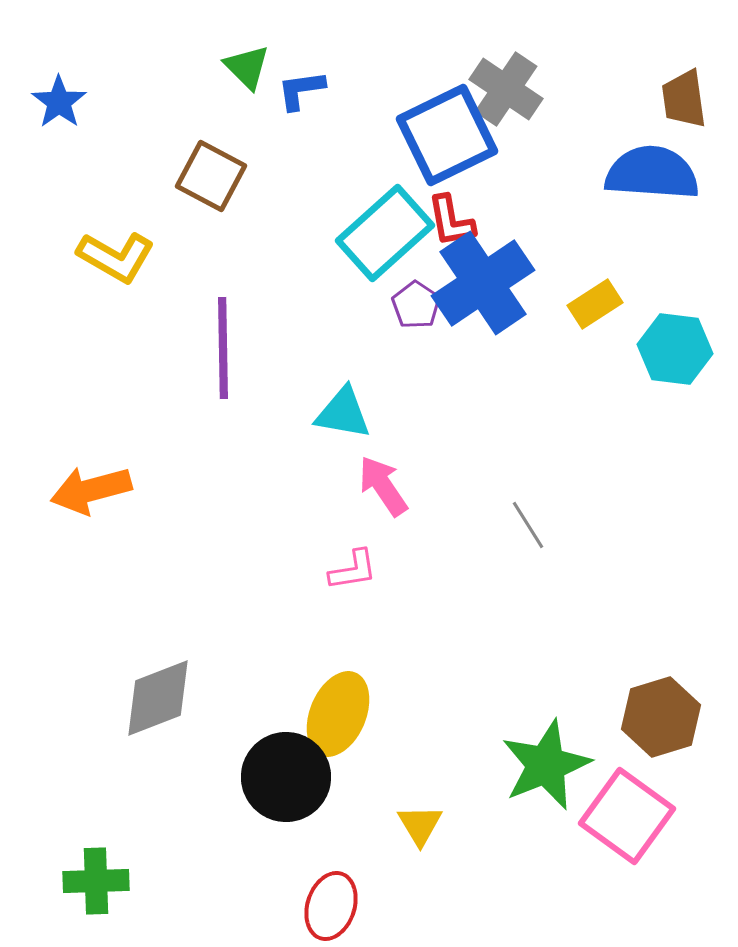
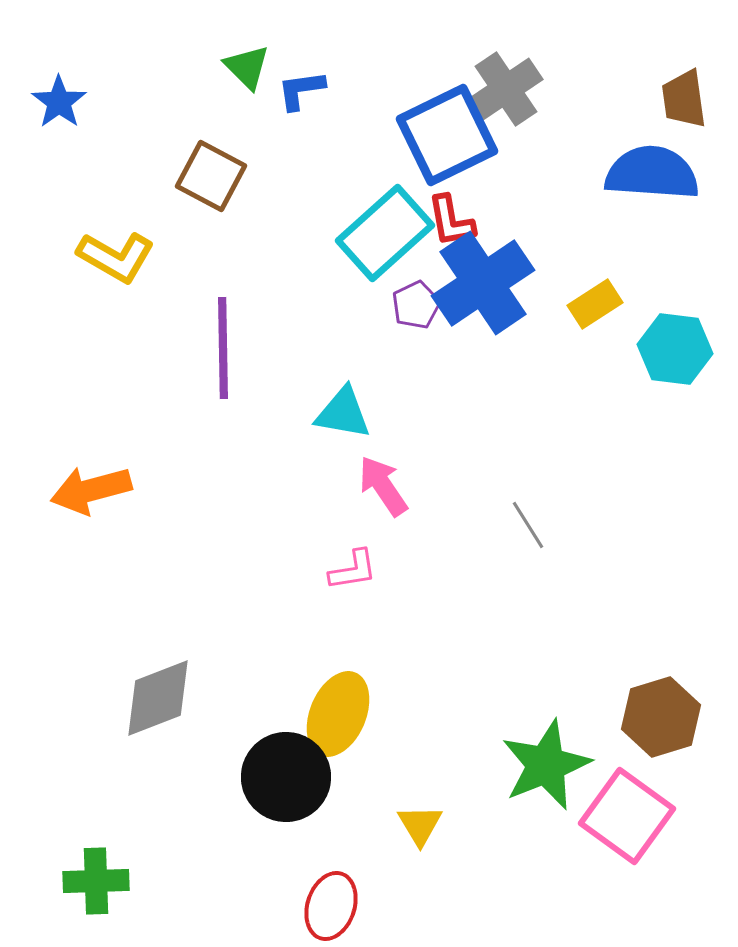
gray cross: rotated 22 degrees clockwise
purple pentagon: rotated 12 degrees clockwise
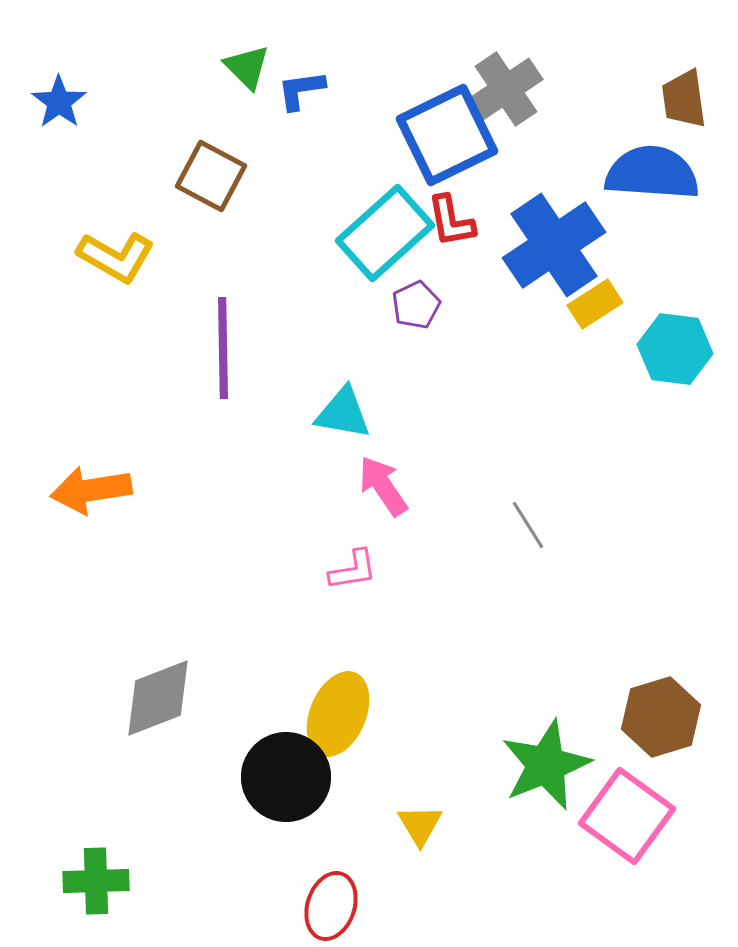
blue cross: moved 71 px right, 38 px up
orange arrow: rotated 6 degrees clockwise
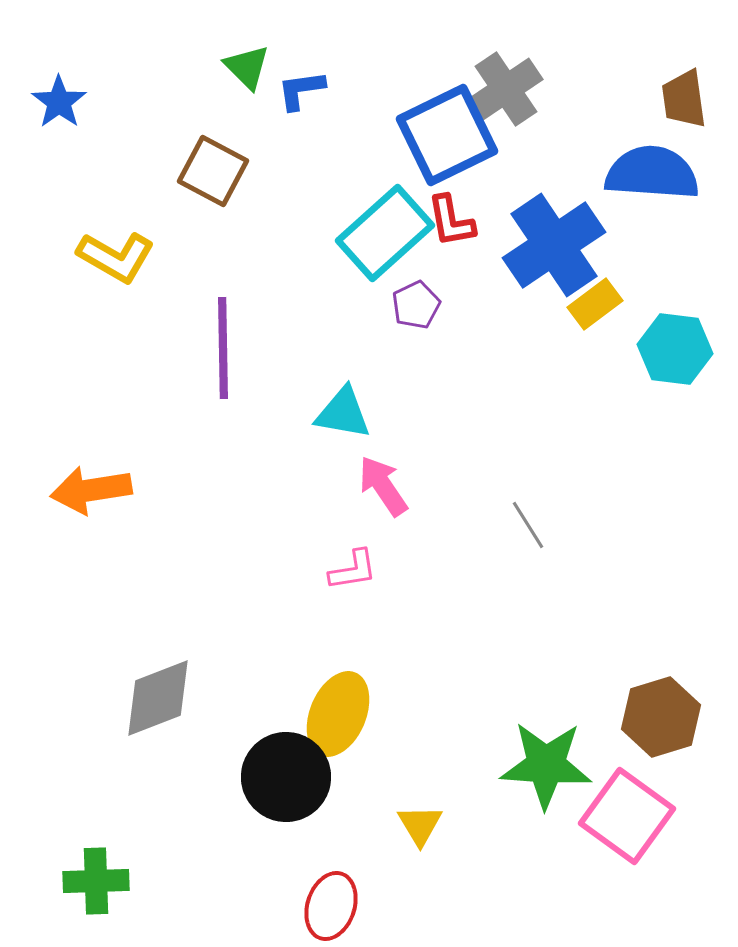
brown square: moved 2 px right, 5 px up
yellow rectangle: rotated 4 degrees counterclockwise
green star: rotated 26 degrees clockwise
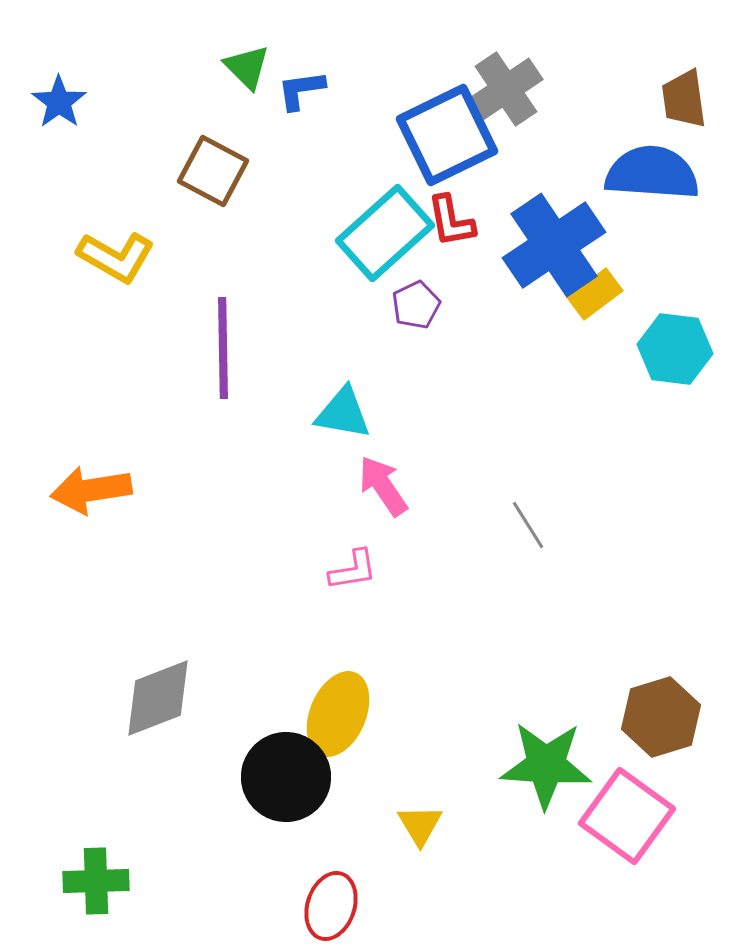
yellow rectangle: moved 10 px up
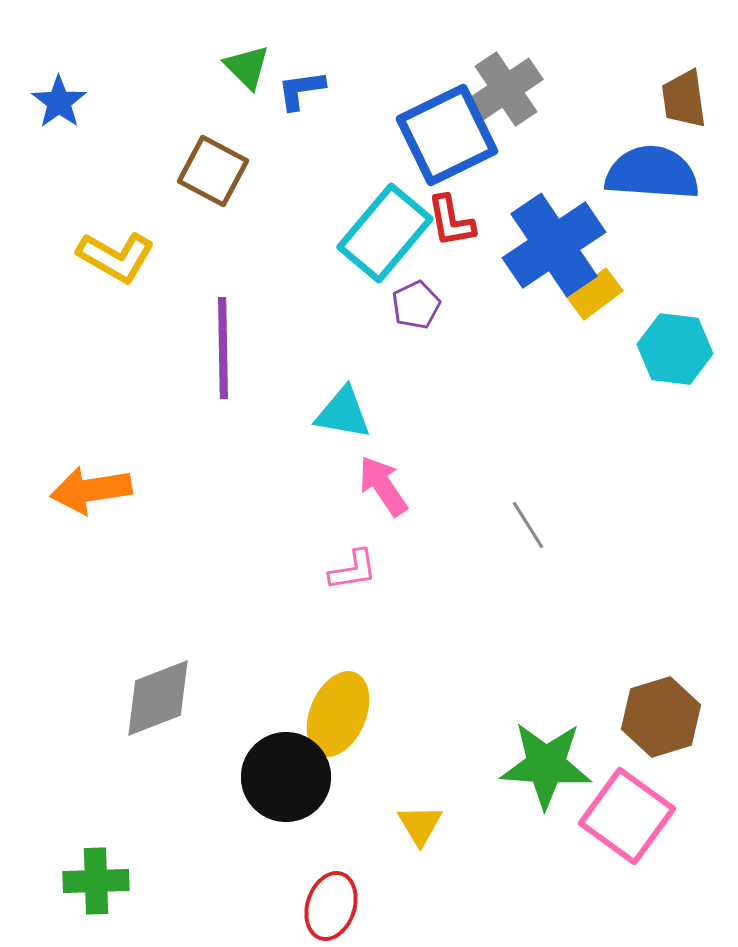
cyan rectangle: rotated 8 degrees counterclockwise
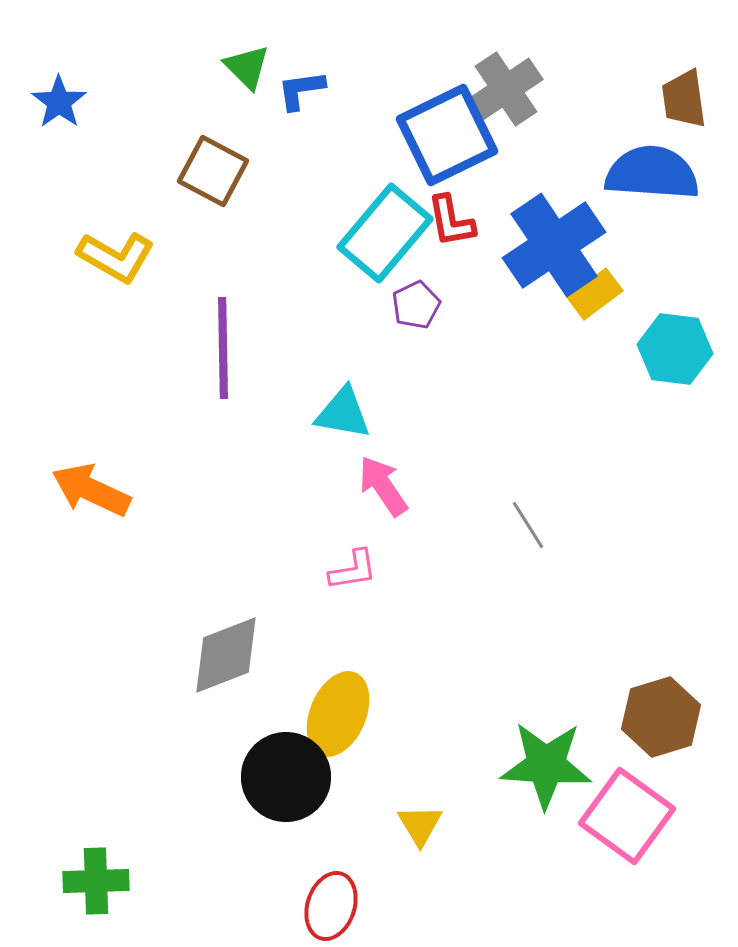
orange arrow: rotated 34 degrees clockwise
gray diamond: moved 68 px right, 43 px up
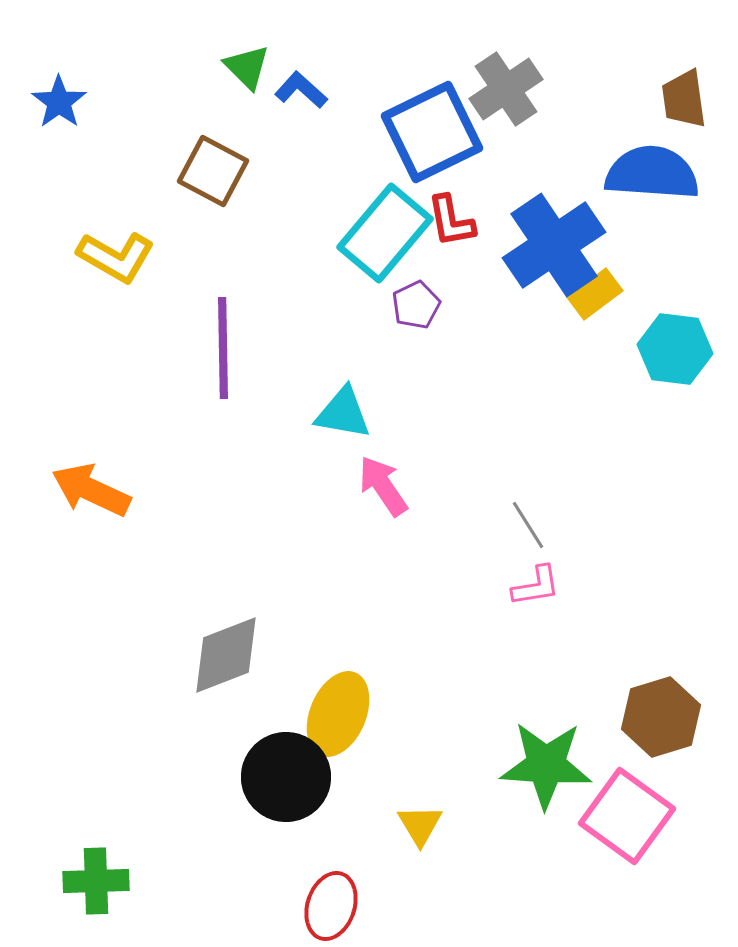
blue L-shape: rotated 50 degrees clockwise
blue square: moved 15 px left, 3 px up
pink L-shape: moved 183 px right, 16 px down
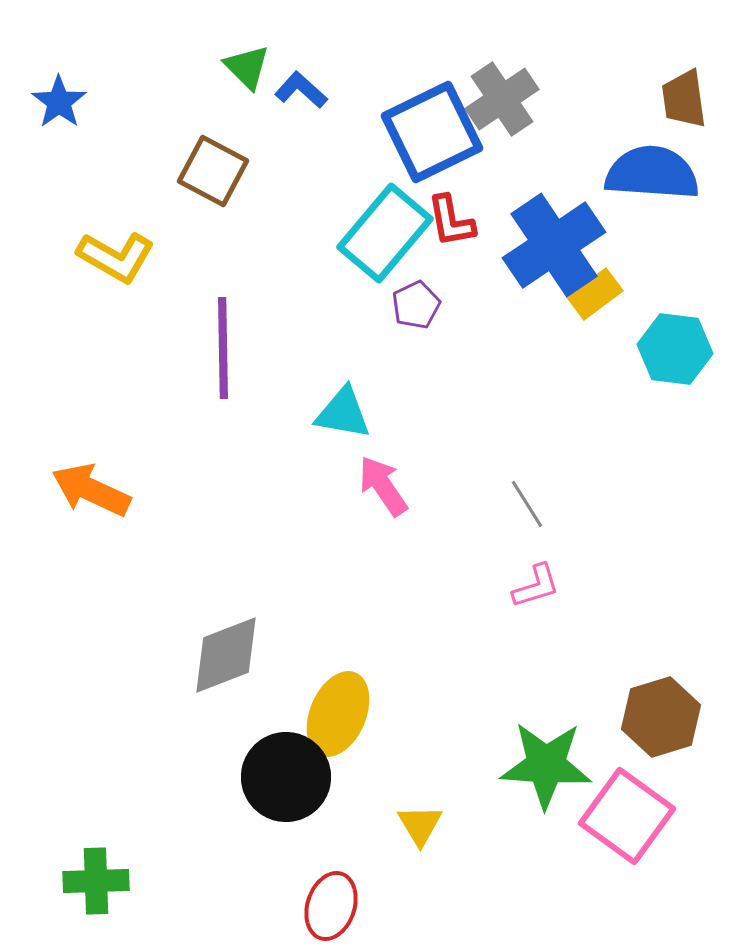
gray cross: moved 4 px left, 10 px down
gray line: moved 1 px left, 21 px up
pink L-shape: rotated 8 degrees counterclockwise
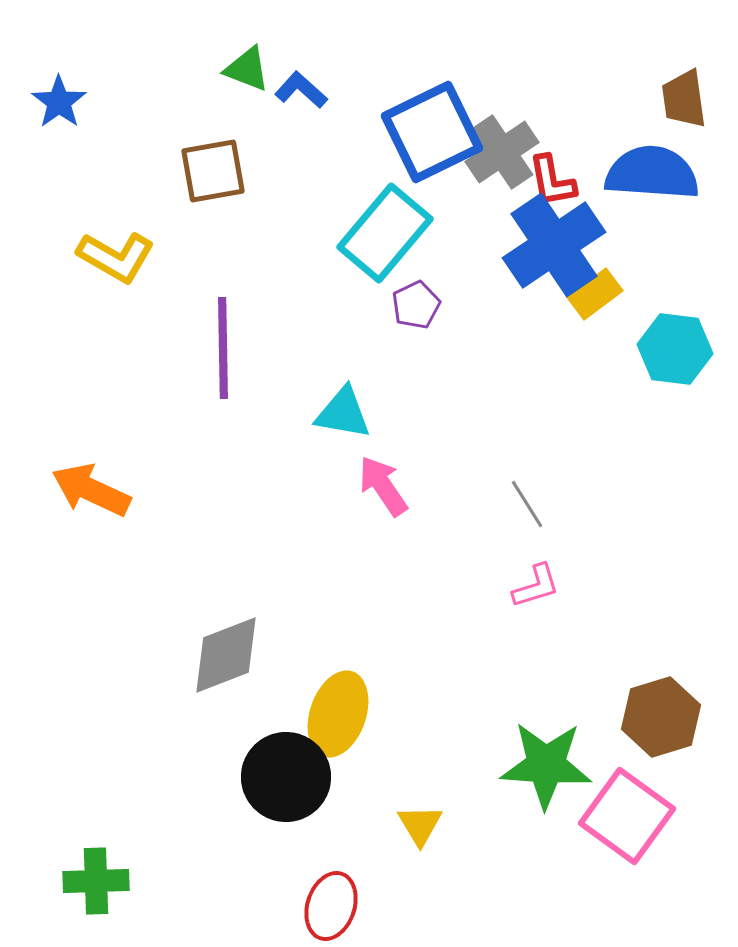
green triangle: moved 2 px down; rotated 24 degrees counterclockwise
gray cross: moved 53 px down
brown square: rotated 38 degrees counterclockwise
red L-shape: moved 101 px right, 40 px up
yellow ellipse: rotated 4 degrees counterclockwise
